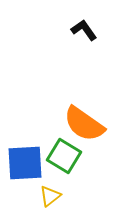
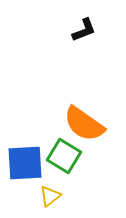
black L-shape: rotated 104 degrees clockwise
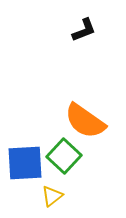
orange semicircle: moved 1 px right, 3 px up
green square: rotated 12 degrees clockwise
yellow triangle: moved 2 px right
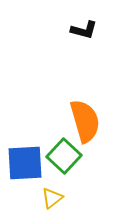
black L-shape: rotated 36 degrees clockwise
orange semicircle: rotated 141 degrees counterclockwise
yellow triangle: moved 2 px down
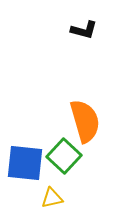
blue square: rotated 9 degrees clockwise
yellow triangle: rotated 25 degrees clockwise
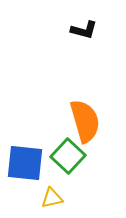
green square: moved 4 px right
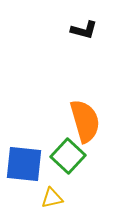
blue square: moved 1 px left, 1 px down
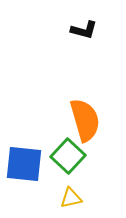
orange semicircle: moved 1 px up
yellow triangle: moved 19 px right
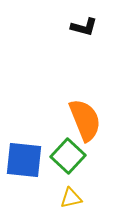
black L-shape: moved 3 px up
orange semicircle: rotated 6 degrees counterclockwise
blue square: moved 4 px up
